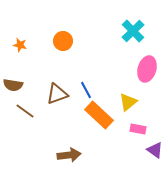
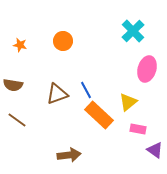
brown line: moved 8 px left, 9 px down
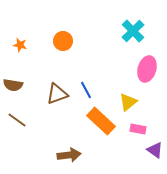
orange rectangle: moved 2 px right, 6 px down
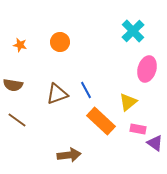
orange circle: moved 3 px left, 1 px down
purple triangle: moved 7 px up
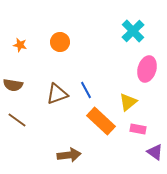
purple triangle: moved 9 px down
